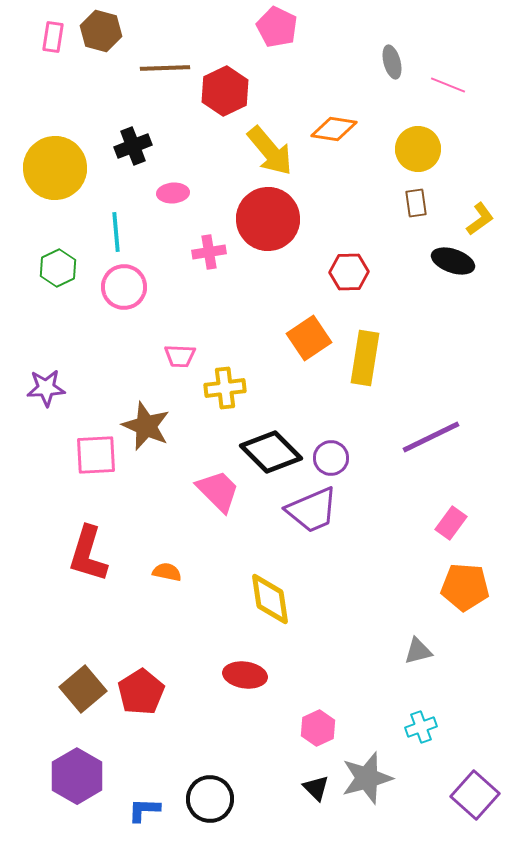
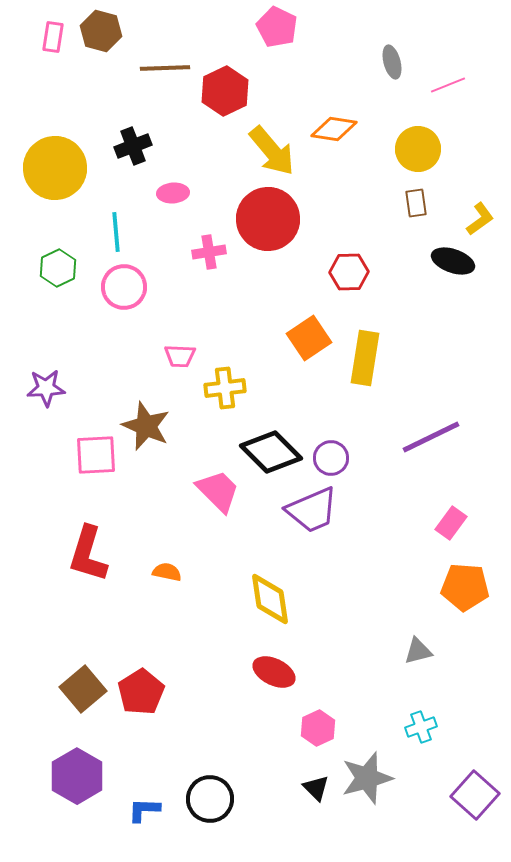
pink line at (448, 85): rotated 44 degrees counterclockwise
yellow arrow at (270, 151): moved 2 px right
red ellipse at (245, 675): moved 29 px right, 3 px up; rotated 18 degrees clockwise
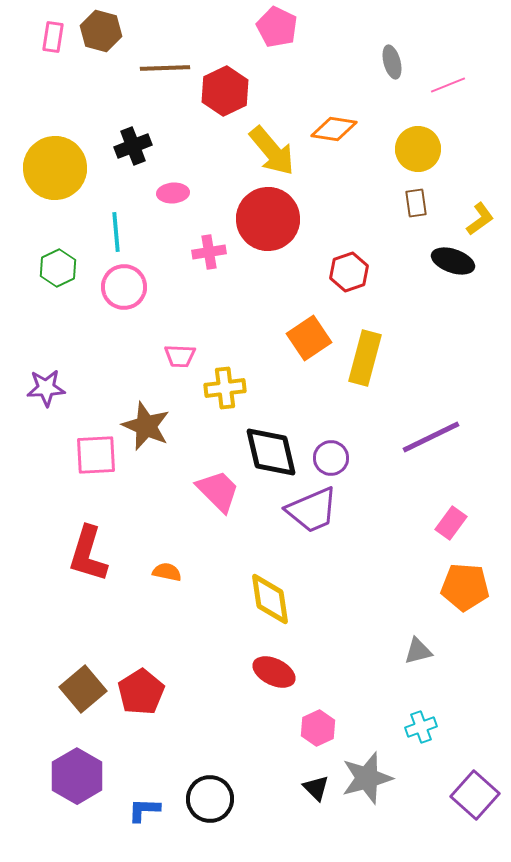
red hexagon at (349, 272): rotated 18 degrees counterclockwise
yellow rectangle at (365, 358): rotated 6 degrees clockwise
black diamond at (271, 452): rotated 32 degrees clockwise
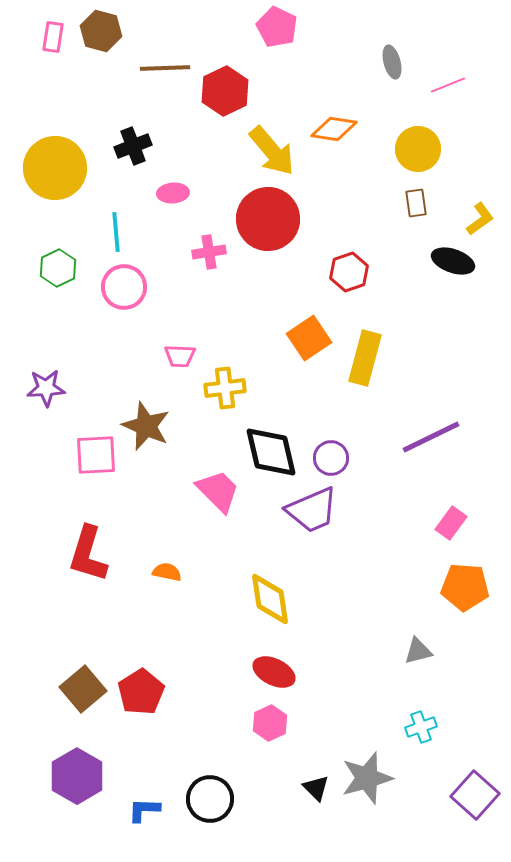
pink hexagon at (318, 728): moved 48 px left, 5 px up
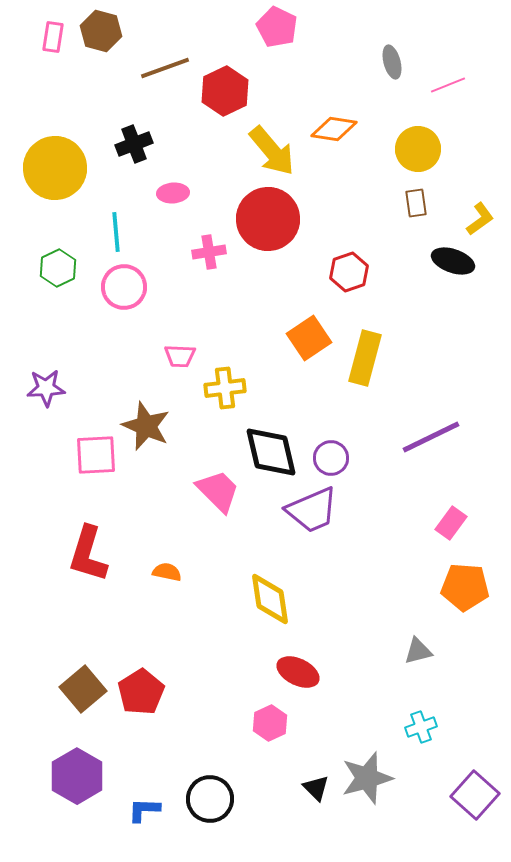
brown line at (165, 68): rotated 18 degrees counterclockwise
black cross at (133, 146): moved 1 px right, 2 px up
red ellipse at (274, 672): moved 24 px right
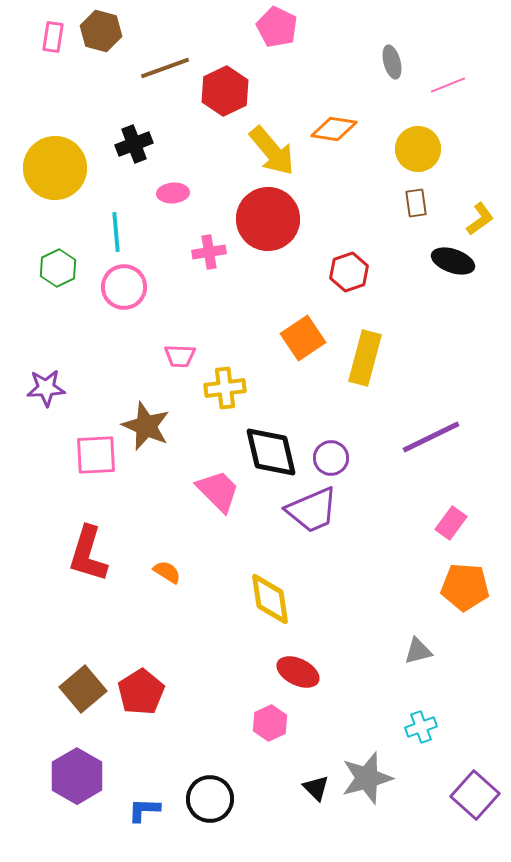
orange square at (309, 338): moved 6 px left
orange semicircle at (167, 572): rotated 20 degrees clockwise
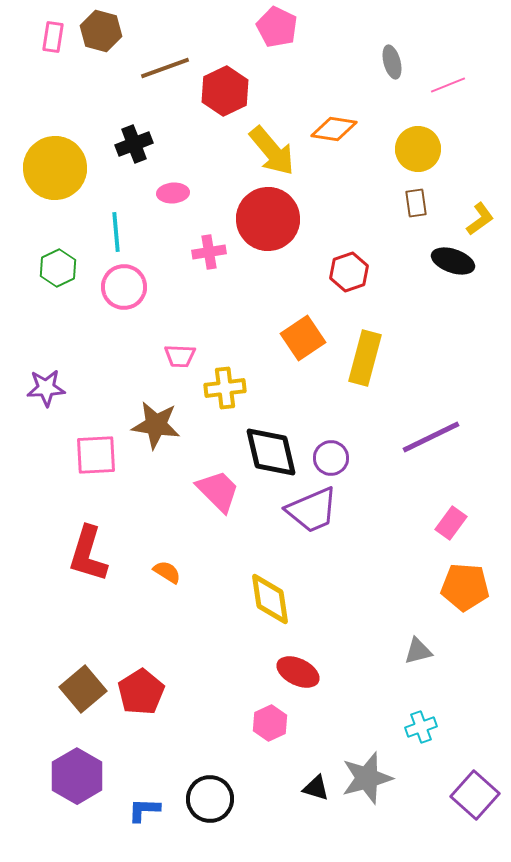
brown star at (146, 426): moved 10 px right, 1 px up; rotated 15 degrees counterclockwise
black triangle at (316, 788): rotated 28 degrees counterclockwise
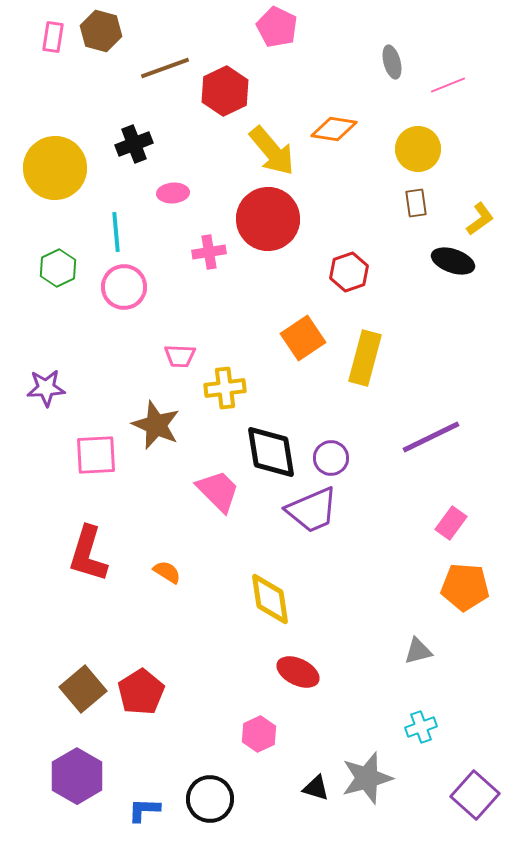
brown star at (156, 425): rotated 15 degrees clockwise
black diamond at (271, 452): rotated 4 degrees clockwise
pink hexagon at (270, 723): moved 11 px left, 11 px down
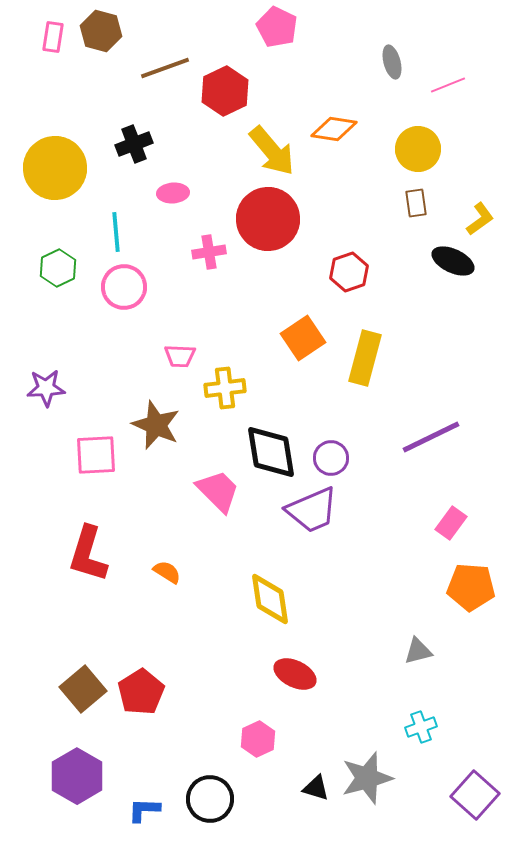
black ellipse at (453, 261): rotated 6 degrees clockwise
orange pentagon at (465, 587): moved 6 px right
red ellipse at (298, 672): moved 3 px left, 2 px down
pink hexagon at (259, 734): moved 1 px left, 5 px down
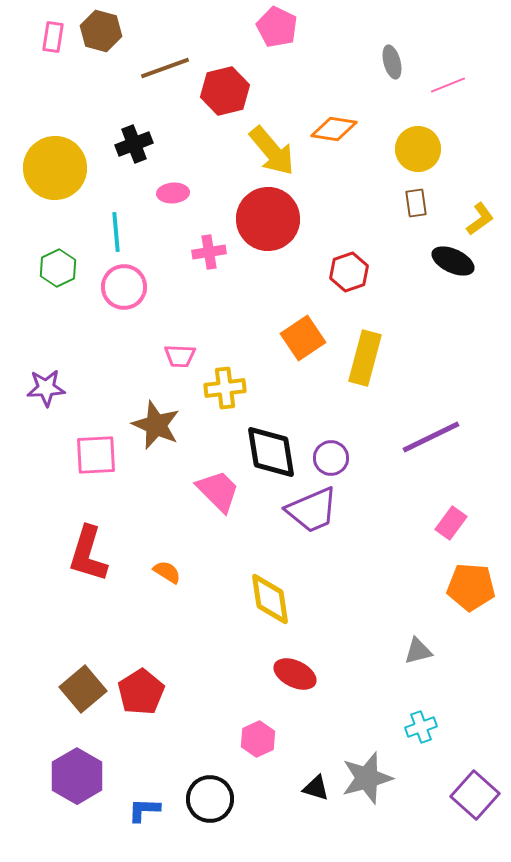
red hexagon at (225, 91): rotated 12 degrees clockwise
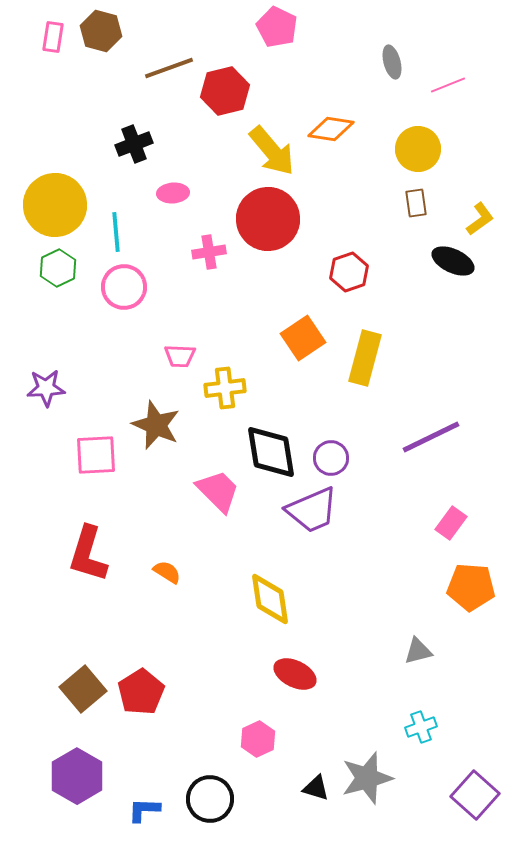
brown line at (165, 68): moved 4 px right
orange diamond at (334, 129): moved 3 px left
yellow circle at (55, 168): moved 37 px down
